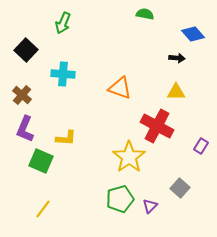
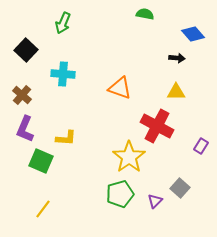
green pentagon: moved 5 px up
purple triangle: moved 5 px right, 5 px up
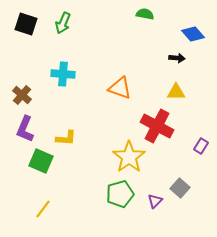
black square: moved 26 px up; rotated 25 degrees counterclockwise
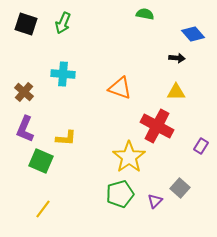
brown cross: moved 2 px right, 3 px up
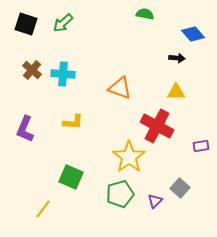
green arrow: rotated 25 degrees clockwise
brown cross: moved 8 px right, 22 px up
yellow L-shape: moved 7 px right, 16 px up
purple rectangle: rotated 49 degrees clockwise
green square: moved 30 px right, 16 px down
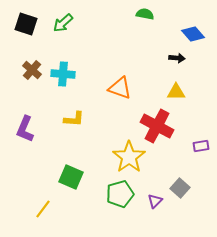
yellow L-shape: moved 1 px right, 3 px up
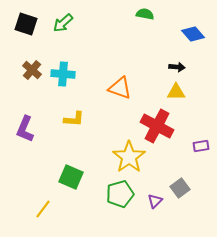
black arrow: moved 9 px down
gray square: rotated 12 degrees clockwise
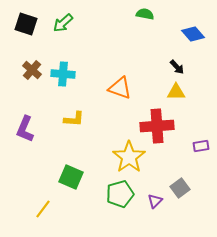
black arrow: rotated 42 degrees clockwise
red cross: rotated 32 degrees counterclockwise
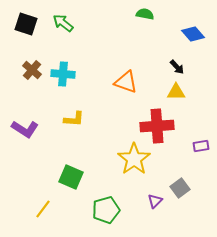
green arrow: rotated 80 degrees clockwise
orange triangle: moved 6 px right, 6 px up
purple L-shape: rotated 80 degrees counterclockwise
yellow star: moved 5 px right, 2 px down
green pentagon: moved 14 px left, 16 px down
